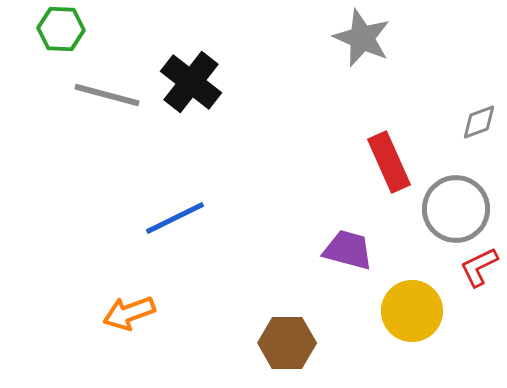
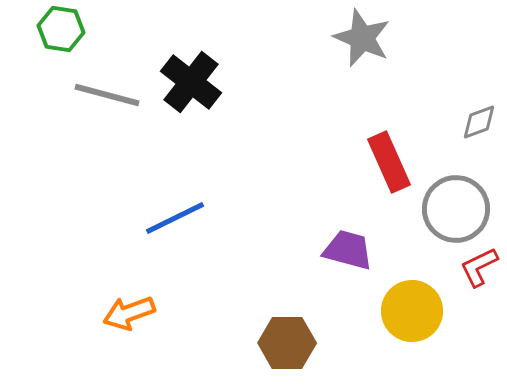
green hexagon: rotated 6 degrees clockwise
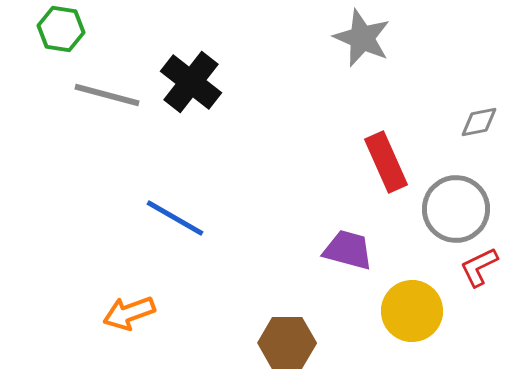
gray diamond: rotated 9 degrees clockwise
red rectangle: moved 3 px left
blue line: rotated 56 degrees clockwise
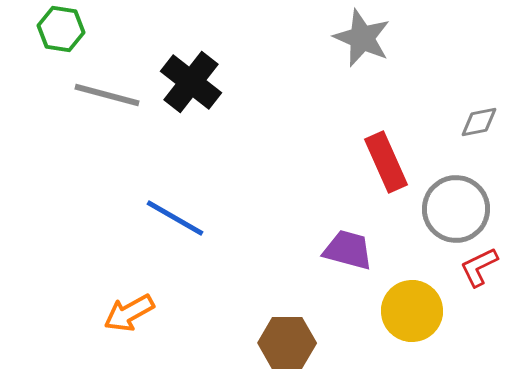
orange arrow: rotated 9 degrees counterclockwise
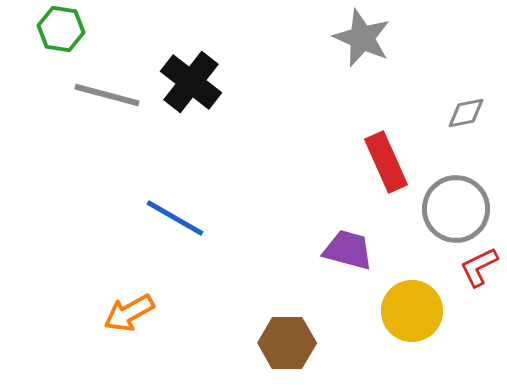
gray diamond: moved 13 px left, 9 px up
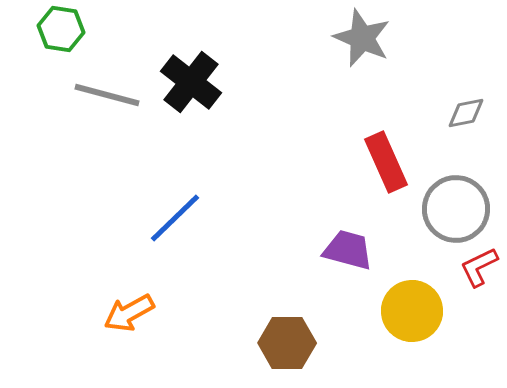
blue line: rotated 74 degrees counterclockwise
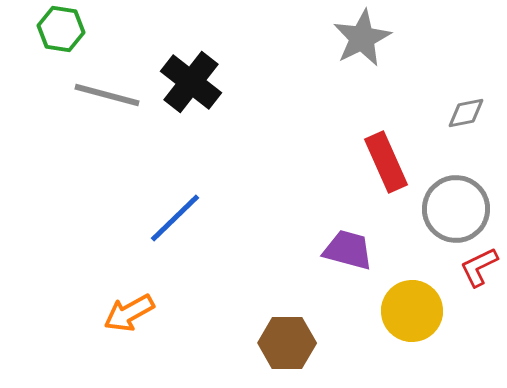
gray star: rotated 22 degrees clockwise
